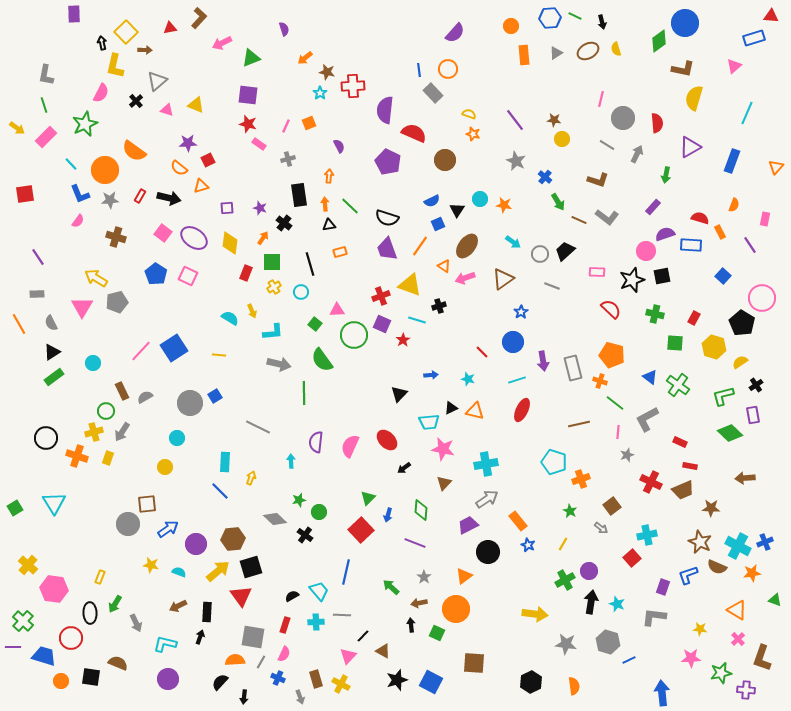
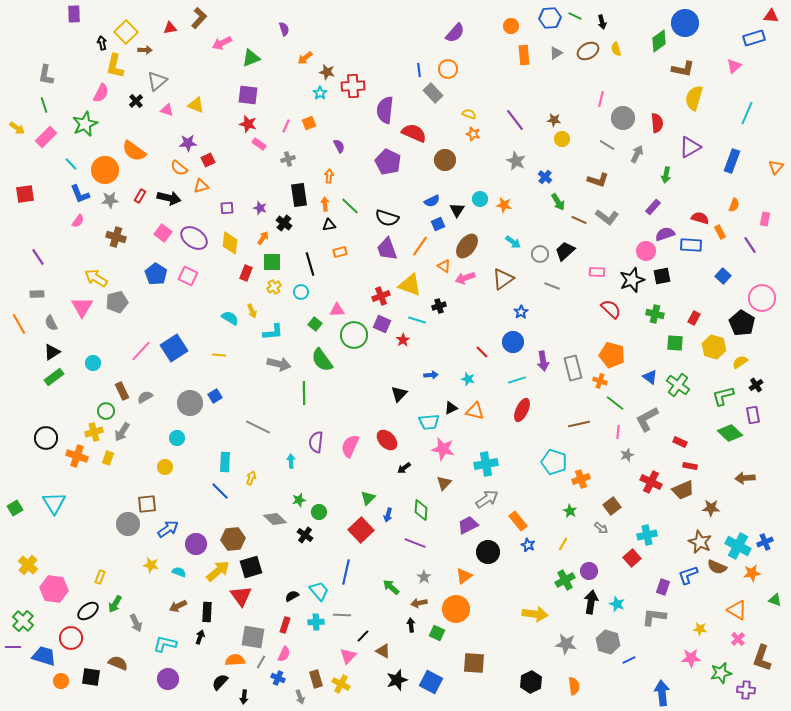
black ellipse at (90, 613): moved 2 px left, 2 px up; rotated 55 degrees clockwise
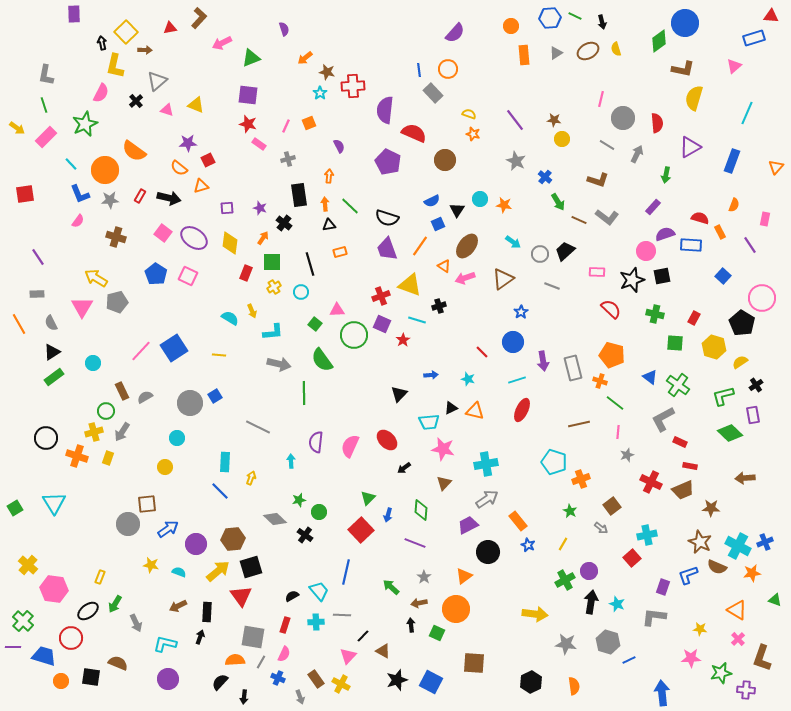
gray L-shape at (647, 419): moved 16 px right
brown rectangle at (316, 679): rotated 18 degrees counterclockwise
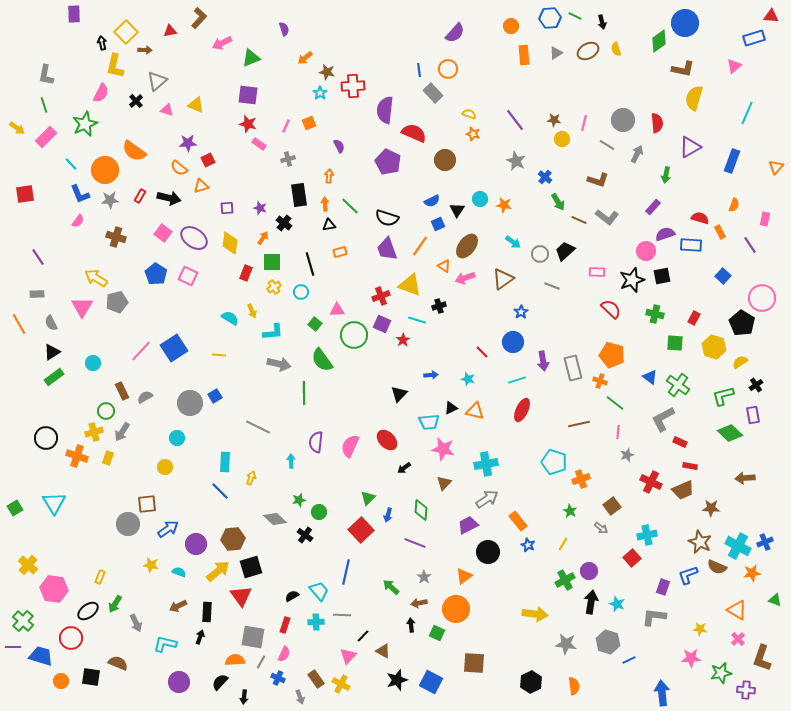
red triangle at (170, 28): moved 3 px down
pink line at (601, 99): moved 17 px left, 24 px down
gray circle at (623, 118): moved 2 px down
blue trapezoid at (44, 656): moved 3 px left
purple circle at (168, 679): moved 11 px right, 3 px down
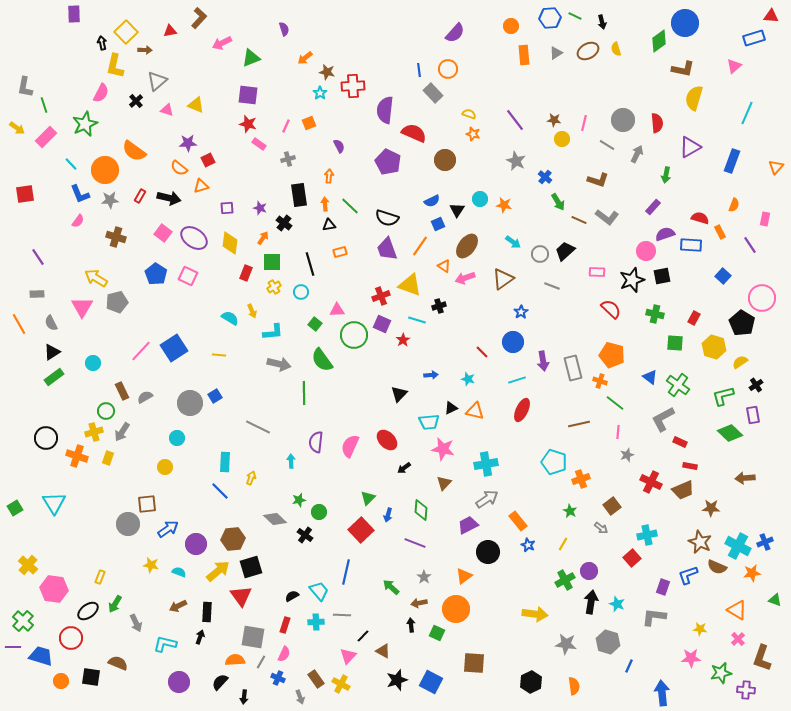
gray L-shape at (46, 75): moved 21 px left, 12 px down
blue line at (629, 660): moved 6 px down; rotated 40 degrees counterclockwise
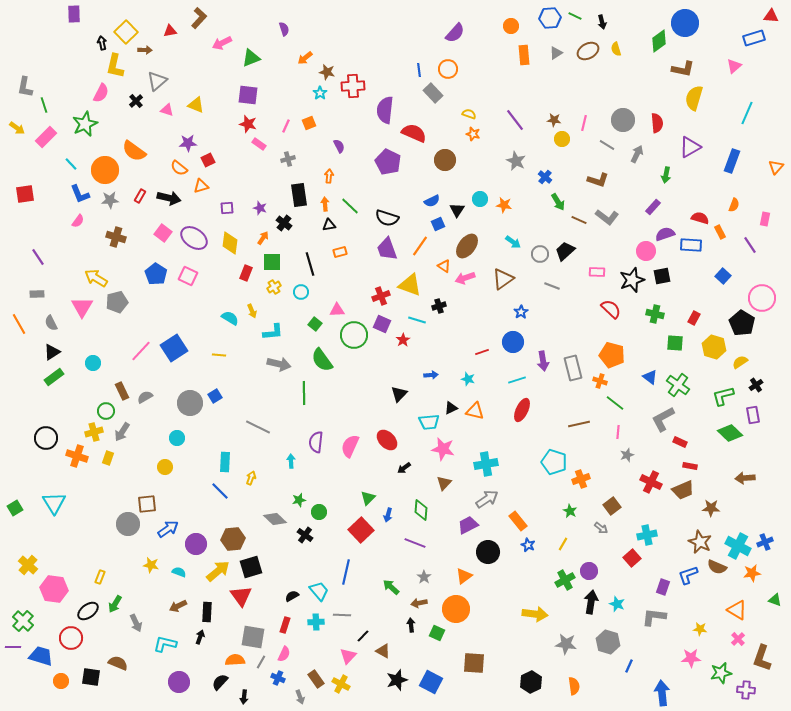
red line at (482, 352): rotated 64 degrees counterclockwise
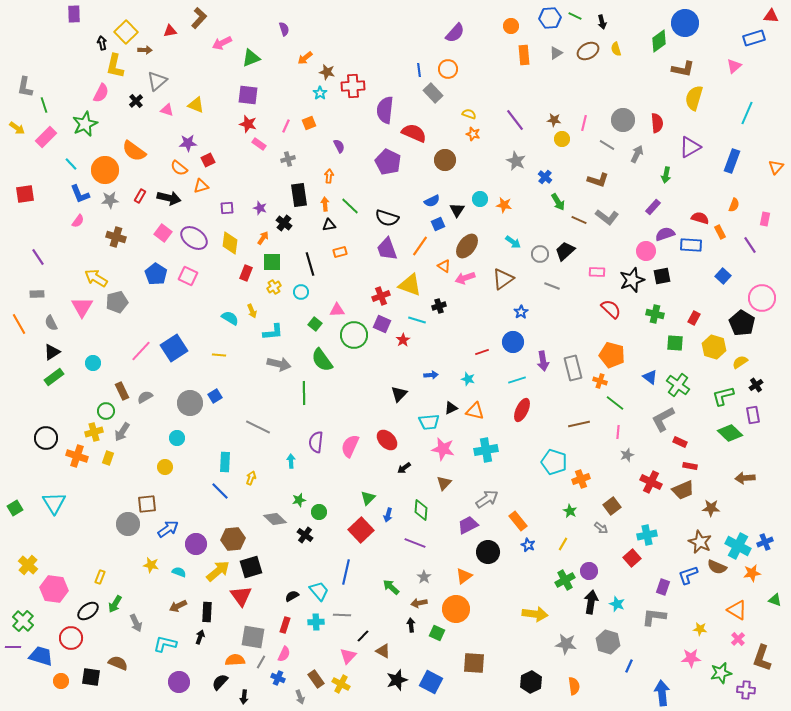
cyan cross at (486, 464): moved 14 px up
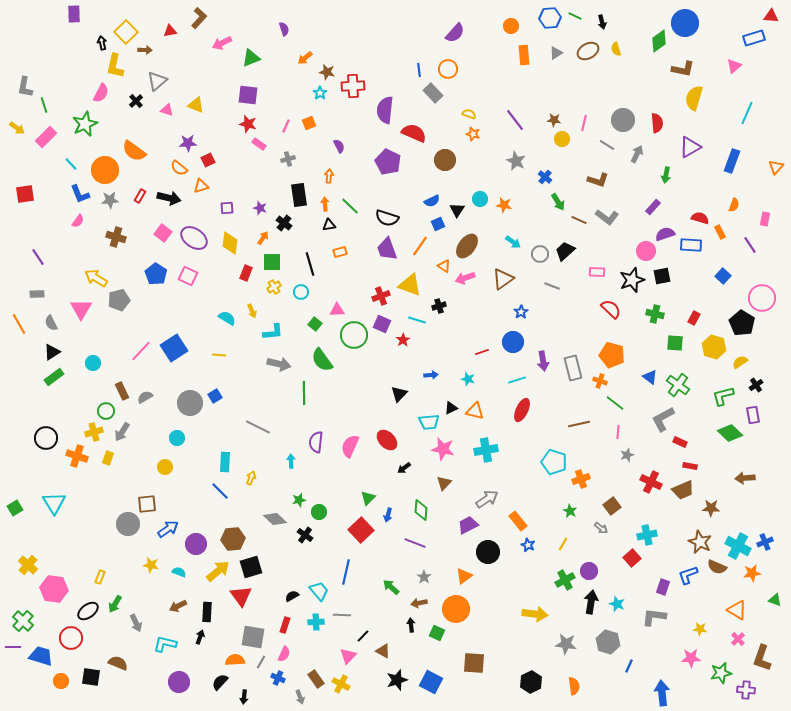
gray pentagon at (117, 302): moved 2 px right, 2 px up
pink triangle at (82, 307): moved 1 px left, 2 px down
cyan semicircle at (230, 318): moved 3 px left
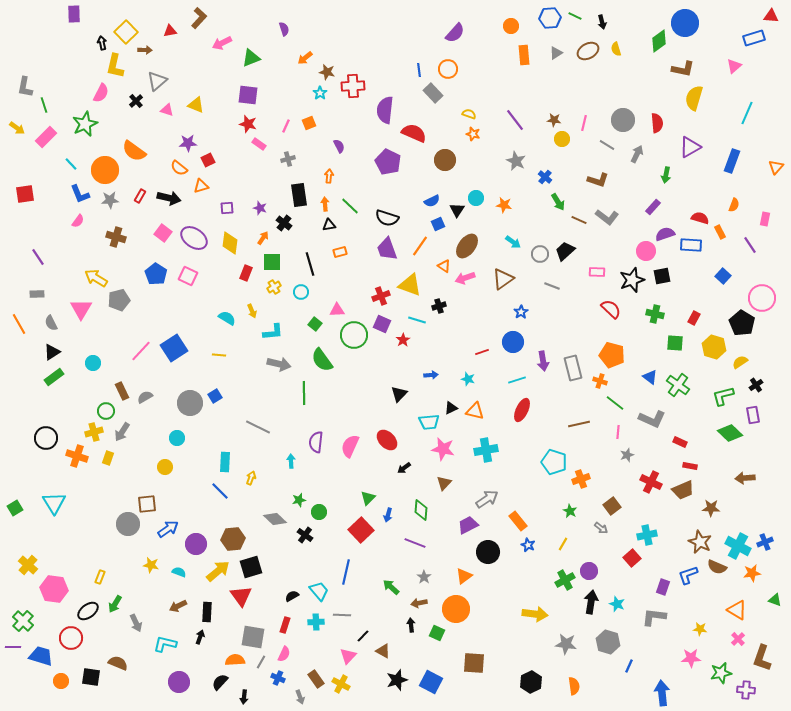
cyan circle at (480, 199): moved 4 px left, 1 px up
gray L-shape at (663, 419): moved 11 px left; rotated 128 degrees counterclockwise
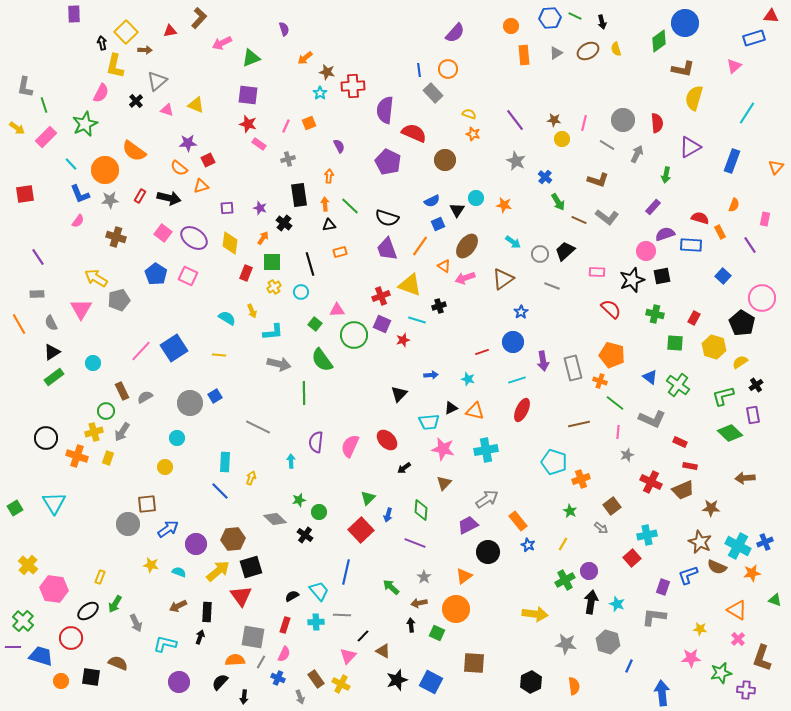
cyan line at (747, 113): rotated 10 degrees clockwise
red star at (403, 340): rotated 16 degrees clockwise
